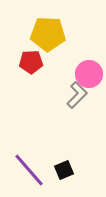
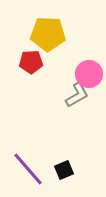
gray L-shape: rotated 16 degrees clockwise
purple line: moved 1 px left, 1 px up
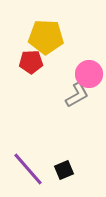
yellow pentagon: moved 2 px left, 3 px down
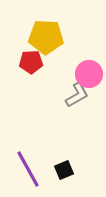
purple line: rotated 12 degrees clockwise
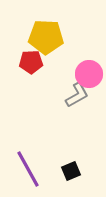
black square: moved 7 px right, 1 px down
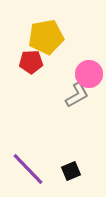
yellow pentagon: rotated 12 degrees counterclockwise
purple line: rotated 15 degrees counterclockwise
